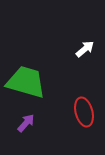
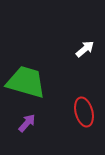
purple arrow: moved 1 px right
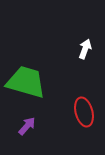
white arrow: rotated 30 degrees counterclockwise
purple arrow: moved 3 px down
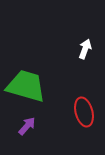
green trapezoid: moved 4 px down
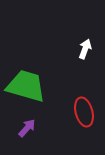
purple arrow: moved 2 px down
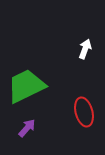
green trapezoid: rotated 42 degrees counterclockwise
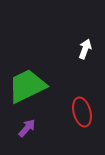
green trapezoid: moved 1 px right
red ellipse: moved 2 px left
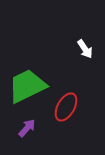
white arrow: rotated 126 degrees clockwise
red ellipse: moved 16 px left, 5 px up; rotated 44 degrees clockwise
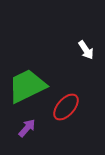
white arrow: moved 1 px right, 1 px down
red ellipse: rotated 12 degrees clockwise
